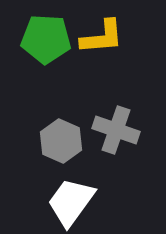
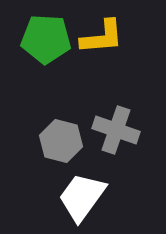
gray hexagon: rotated 9 degrees counterclockwise
white trapezoid: moved 11 px right, 5 px up
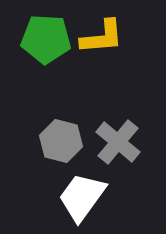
gray cross: moved 2 px right, 12 px down; rotated 21 degrees clockwise
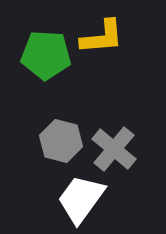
green pentagon: moved 16 px down
gray cross: moved 4 px left, 7 px down
white trapezoid: moved 1 px left, 2 px down
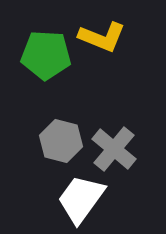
yellow L-shape: rotated 27 degrees clockwise
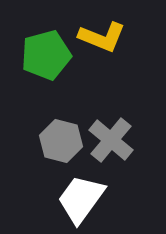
green pentagon: rotated 18 degrees counterclockwise
gray cross: moved 3 px left, 9 px up
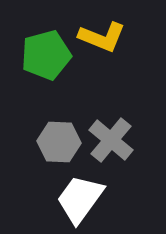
gray hexagon: moved 2 px left, 1 px down; rotated 12 degrees counterclockwise
white trapezoid: moved 1 px left
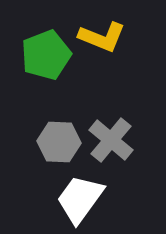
green pentagon: rotated 6 degrees counterclockwise
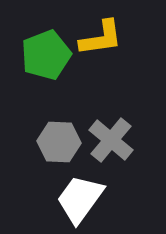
yellow L-shape: moved 1 px left, 1 px down; rotated 30 degrees counterclockwise
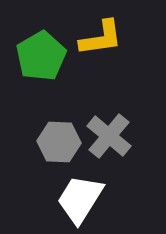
green pentagon: moved 5 px left, 1 px down; rotated 9 degrees counterclockwise
gray cross: moved 2 px left, 4 px up
white trapezoid: rotated 4 degrees counterclockwise
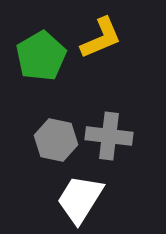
yellow L-shape: rotated 15 degrees counterclockwise
gray cross: rotated 33 degrees counterclockwise
gray hexagon: moved 3 px left, 2 px up; rotated 9 degrees clockwise
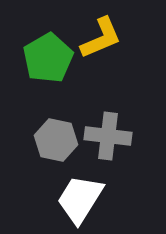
green pentagon: moved 7 px right, 2 px down
gray cross: moved 1 px left
